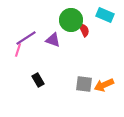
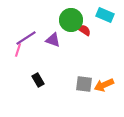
red semicircle: rotated 32 degrees counterclockwise
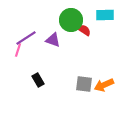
cyan rectangle: rotated 24 degrees counterclockwise
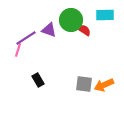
purple triangle: moved 4 px left, 10 px up
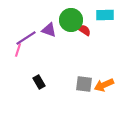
black rectangle: moved 1 px right, 2 px down
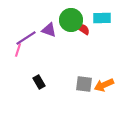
cyan rectangle: moved 3 px left, 3 px down
red semicircle: moved 1 px left, 1 px up
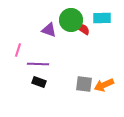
purple line: moved 12 px right, 26 px down; rotated 35 degrees clockwise
black rectangle: rotated 40 degrees counterclockwise
